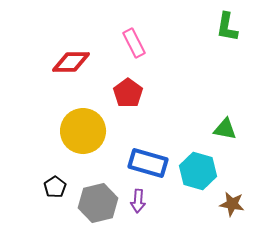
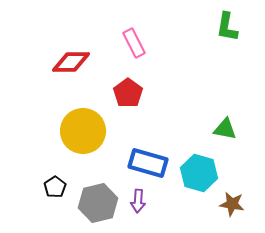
cyan hexagon: moved 1 px right, 2 px down
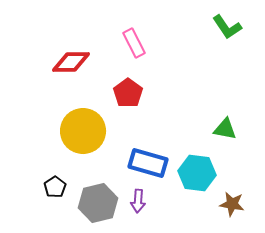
green L-shape: rotated 44 degrees counterclockwise
cyan hexagon: moved 2 px left; rotated 9 degrees counterclockwise
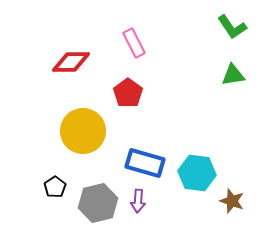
green L-shape: moved 5 px right
green triangle: moved 8 px right, 54 px up; rotated 20 degrees counterclockwise
blue rectangle: moved 3 px left
brown star: moved 3 px up; rotated 10 degrees clockwise
